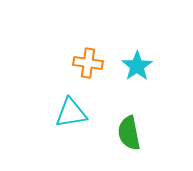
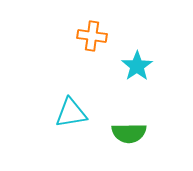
orange cross: moved 4 px right, 27 px up
green semicircle: rotated 80 degrees counterclockwise
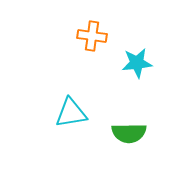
cyan star: moved 3 px up; rotated 28 degrees clockwise
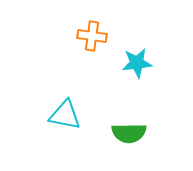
cyan triangle: moved 6 px left, 2 px down; rotated 20 degrees clockwise
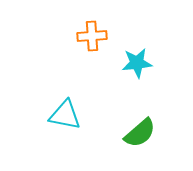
orange cross: rotated 12 degrees counterclockwise
green semicircle: moved 11 px right; rotated 40 degrees counterclockwise
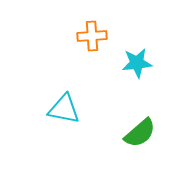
cyan triangle: moved 1 px left, 6 px up
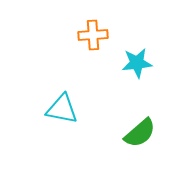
orange cross: moved 1 px right, 1 px up
cyan triangle: moved 2 px left
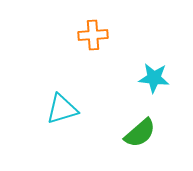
cyan star: moved 17 px right, 15 px down; rotated 12 degrees clockwise
cyan triangle: rotated 28 degrees counterclockwise
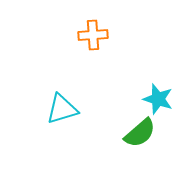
cyan star: moved 4 px right, 21 px down; rotated 12 degrees clockwise
